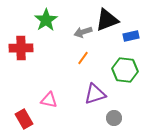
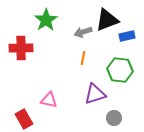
blue rectangle: moved 4 px left
orange line: rotated 24 degrees counterclockwise
green hexagon: moved 5 px left
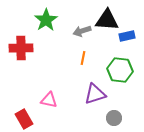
black triangle: rotated 25 degrees clockwise
gray arrow: moved 1 px left, 1 px up
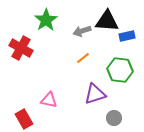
black triangle: moved 1 px down
red cross: rotated 30 degrees clockwise
orange line: rotated 40 degrees clockwise
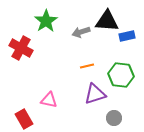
green star: moved 1 px down
gray arrow: moved 1 px left, 1 px down
orange line: moved 4 px right, 8 px down; rotated 24 degrees clockwise
green hexagon: moved 1 px right, 5 px down
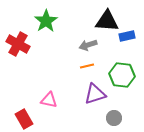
gray arrow: moved 7 px right, 13 px down
red cross: moved 3 px left, 4 px up
green hexagon: moved 1 px right
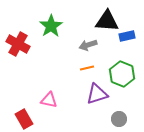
green star: moved 5 px right, 5 px down
orange line: moved 2 px down
green hexagon: moved 1 px up; rotated 15 degrees clockwise
purple triangle: moved 2 px right
gray circle: moved 5 px right, 1 px down
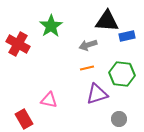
green hexagon: rotated 15 degrees counterclockwise
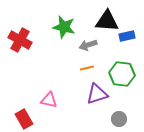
green star: moved 13 px right, 1 px down; rotated 25 degrees counterclockwise
red cross: moved 2 px right, 4 px up
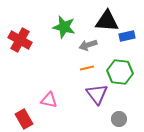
green hexagon: moved 2 px left, 2 px up
purple triangle: rotated 50 degrees counterclockwise
